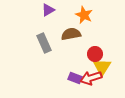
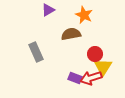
gray rectangle: moved 8 px left, 9 px down
yellow triangle: moved 1 px right
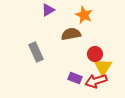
red arrow: moved 5 px right, 3 px down
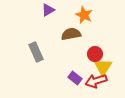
purple rectangle: rotated 16 degrees clockwise
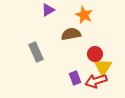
purple rectangle: rotated 32 degrees clockwise
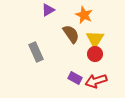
brown semicircle: rotated 66 degrees clockwise
yellow triangle: moved 8 px left, 28 px up
purple rectangle: rotated 40 degrees counterclockwise
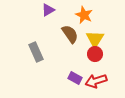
brown semicircle: moved 1 px left
